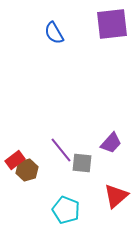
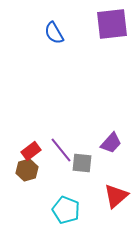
red rectangle: moved 16 px right, 9 px up
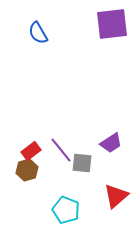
blue semicircle: moved 16 px left
purple trapezoid: rotated 15 degrees clockwise
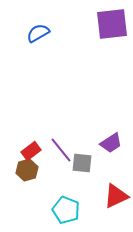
blue semicircle: rotated 90 degrees clockwise
red triangle: rotated 16 degrees clockwise
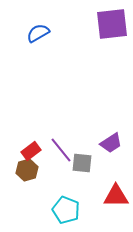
red triangle: rotated 24 degrees clockwise
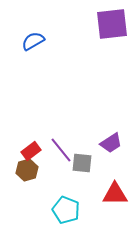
blue semicircle: moved 5 px left, 8 px down
red triangle: moved 1 px left, 2 px up
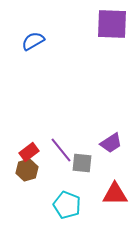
purple square: rotated 8 degrees clockwise
red rectangle: moved 2 px left, 1 px down
cyan pentagon: moved 1 px right, 5 px up
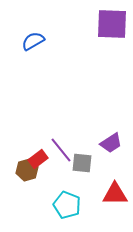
red rectangle: moved 9 px right, 7 px down
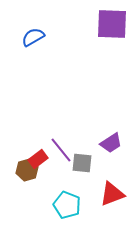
blue semicircle: moved 4 px up
red triangle: moved 3 px left; rotated 20 degrees counterclockwise
